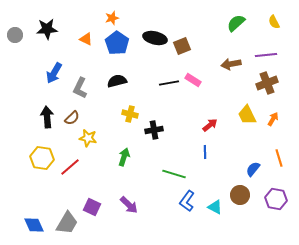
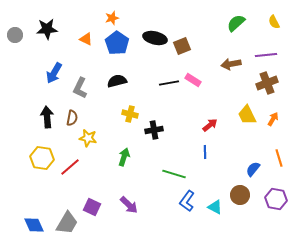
brown semicircle: rotated 35 degrees counterclockwise
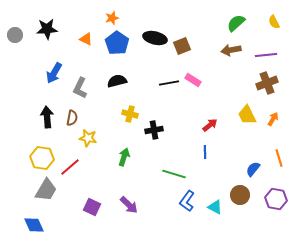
brown arrow: moved 14 px up
gray trapezoid: moved 21 px left, 33 px up
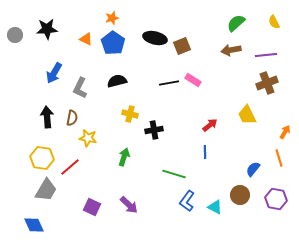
blue pentagon: moved 4 px left
orange arrow: moved 12 px right, 13 px down
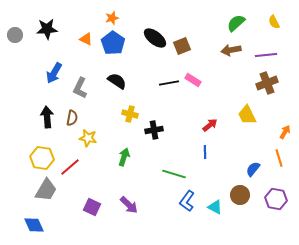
black ellipse: rotated 25 degrees clockwise
black semicircle: rotated 48 degrees clockwise
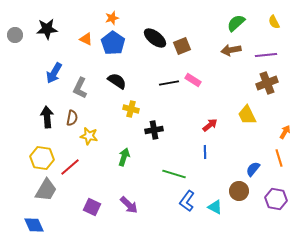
yellow cross: moved 1 px right, 5 px up
yellow star: moved 1 px right, 2 px up
brown circle: moved 1 px left, 4 px up
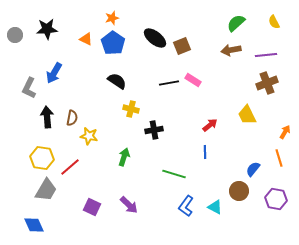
gray L-shape: moved 51 px left
blue L-shape: moved 1 px left, 5 px down
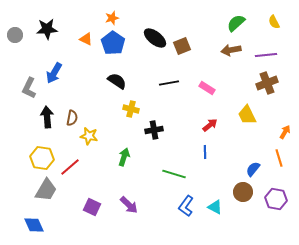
pink rectangle: moved 14 px right, 8 px down
brown circle: moved 4 px right, 1 px down
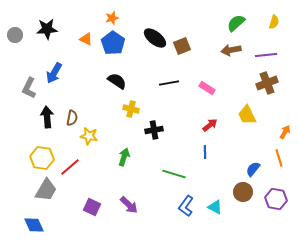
yellow semicircle: rotated 136 degrees counterclockwise
